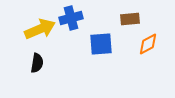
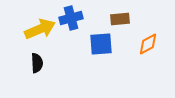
brown rectangle: moved 10 px left
black semicircle: rotated 12 degrees counterclockwise
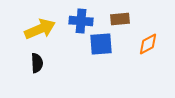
blue cross: moved 10 px right, 3 px down; rotated 20 degrees clockwise
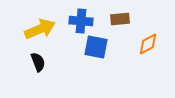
blue square: moved 5 px left, 3 px down; rotated 15 degrees clockwise
black semicircle: moved 1 px right, 1 px up; rotated 18 degrees counterclockwise
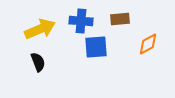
blue square: rotated 15 degrees counterclockwise
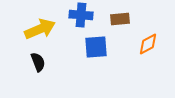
blue cross: moved 6 px up
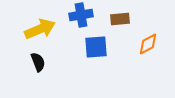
blue cross: rotated 15 degrees counterclockwise
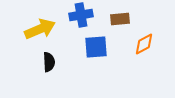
orange diamond: moved 4 px left
black semicircle: moved 11 px right; rotated 18 degrees clockwise
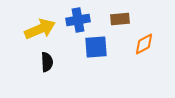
blue cross: moved 3 px left, 5 px down
black semicircle: moved 2 px left
